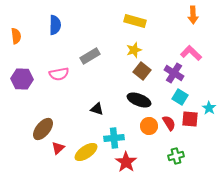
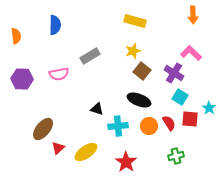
yellow star: moved 1 px left, 1 px down
cyan cross: moved 4 px right, 12 px up
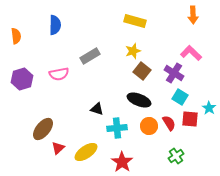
purple hexagon: rotated 20 degrees counterclockwise
cyan cross: moved 1 px left, 2 px down
green cross: rotated 21 degrees counterclockwise
red star: moved 4 px left
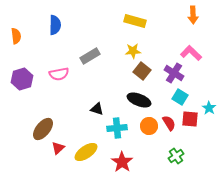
yellow star: rotated 14 degrees clockwise
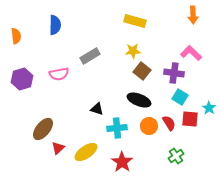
purple cross: rotated 24 degrees counterclockwise
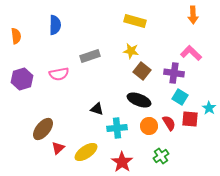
yellow star: moved 2 px left; rotated 14 degrees clockwise
gray rectangle: rotated 12 degrees clockwise
green cross: moved 15 px left
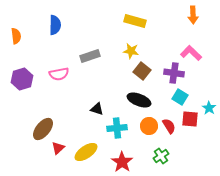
red semicircle: moved 3 px down
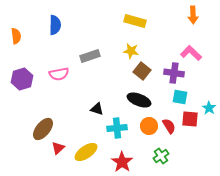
cyan square: rotated 21 degrees counterclockwise
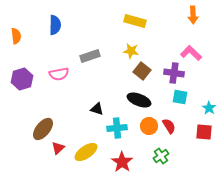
red square: moved 14 px right, 13 px down
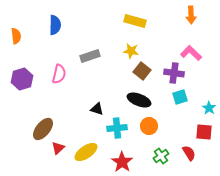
orange arrow: moved 2 px left
pink semicircle: rotated 66 degrees counterclockwise
cyan square: rotated 28 degrees counterclockwise
red semicircle: moved 20 px right, 27 px down
